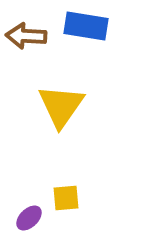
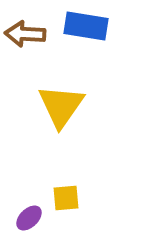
brown arrow: moved 1 px left, 2 px up
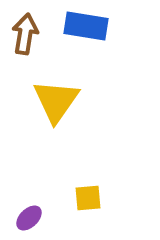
brown arrow: rotated 96 degrees clockwise
yellow triangle: moved 5 px left, 5 px up
yellow square: moved 22 px right
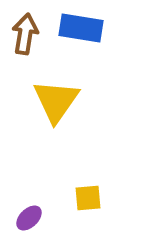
blue rectangle: moved 5 px left, 2 px down
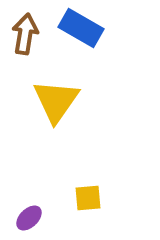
blue rectangle: rotated 21 degrees clockwise
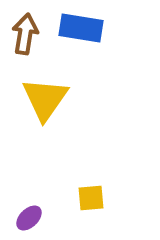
blue rectangle: rotated 21 degrees counterclockwise
yellow triangle: moved 11 px left, 2 px up
yellow square: moved 3 px right
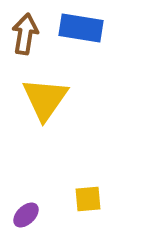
yellow square: moved 3 px left, 1 px down
purple ellipse: moved 3 px left, 3 px up
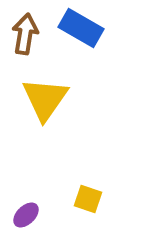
blue rectangle: rotated 21 degrees clockwise
yellow square: rotated 24 degrees clockwise
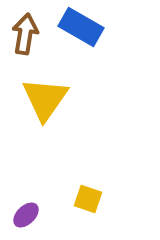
blue rectangle: moved 1 px up
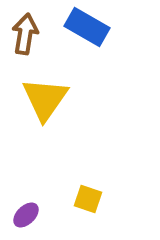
blue rectangle: moved 6 px right
